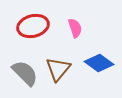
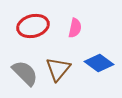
pink semicircle: rotated 30 degrees clockwise
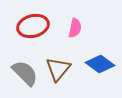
blue diamond: moved 1 px right, 1 px down
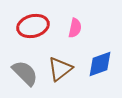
blue diamond: rotated 56 degrees counterclockwise
brown triangle: moved 2 px right; rotated 12 degrees clockwise
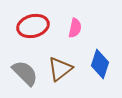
blue diamond: rotated 52 degrees counterclockwise
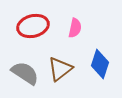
gray semicircle: rotated 12 degrees counterclockwise
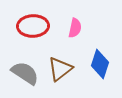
red ellipse: rotated 12 degrees clockwise
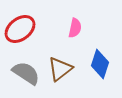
red ellipse: moved 13 px left, 3 px down; rotated 36 degrees counterclockwise
gray semicircle: moved 1 px right
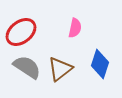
red ellipse: moved 1 px right, 3 px down
gray semicircle: moved 1 px right, 6 px up
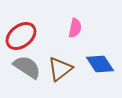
red ellipse: moved 4 px down
blue diamond: rotated 52 degrees counterclockwise
